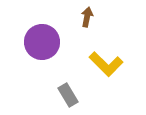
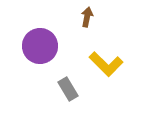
purple circle: moved 2 px left, 4 px down
gray rectangle: moved 6 px up
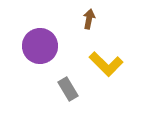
brown arrow: moved 2 px right, 2 px down
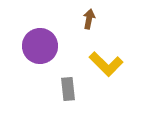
gray rectangle: rotated 25 degrees clockwise
